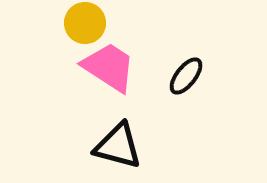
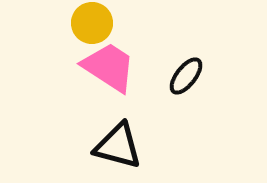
yellow circle: moved 7 px right
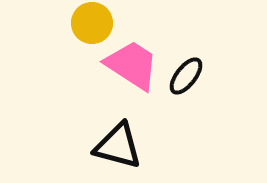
pink trapezoid: moved 23 px right, 2 px up
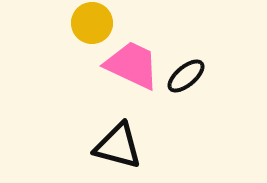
pink trapezoid: rotated 8 degrees counterclockwise
black ellipse: rotated 12 degrees clockwise
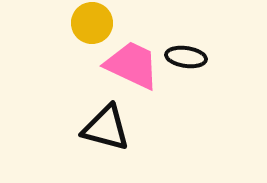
black ellipse: moved 19 px up; rotated 48 degrees clockwise
black triangle: moved 12 px left, 18 px up
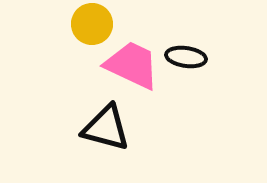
yellow circle: moved 1 px down
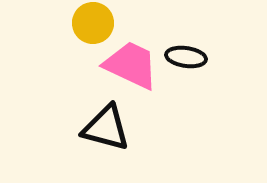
yellow circle: moved 1 px right, 1 px up
pink trapezoid: moved 1 px left
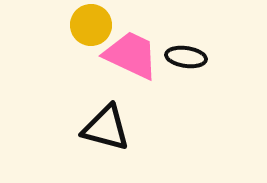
yellow circle: moved 2 px left, 2 px down
pink trapezoid: moved 10 px up
